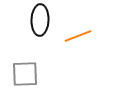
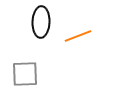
black ellipse: moved 1 px right, 2 px down
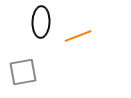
gray square: moved 2 px left, 2 px up; rotated 8 degrees counterclockwise
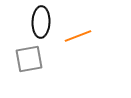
gray square: moved 6 px right, 13 px up
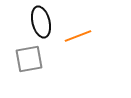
black ellipse: rotated 16 degrees counterclockwise
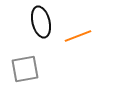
gray square: moved 4 px left, 10 px down
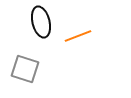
gray square: rotated 28 degrees clockwise
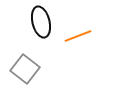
gray square: rotated 20 degrees clockwise
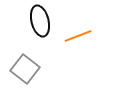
black ellipse: moved 1 px left, 1 px up
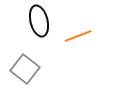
black ellipse: moved 1 px left
